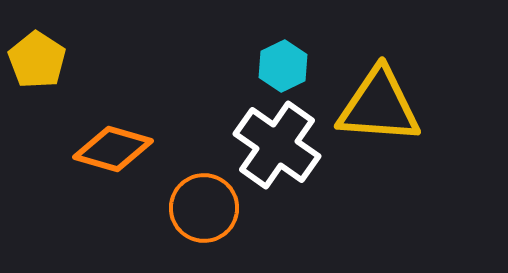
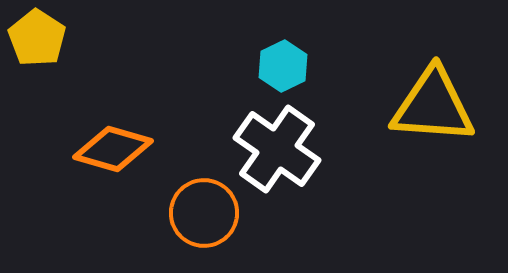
yellow pentagon: moved 22 px up
yellow triangle: moved 54 px right
white cross: moved 4 px down
orange circle: moved 5 px down
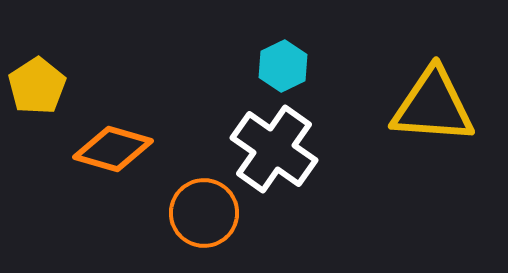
yellow pentagon: moved 48 px down; rotated 6 degrees clockwise
white cross: moved 3 px left
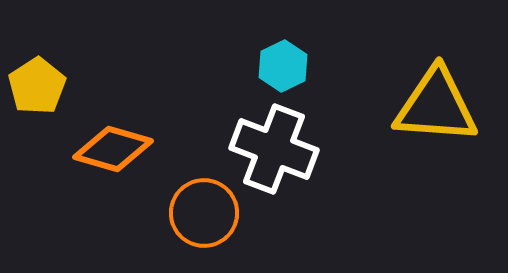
yellow triangle: moved 3 px right
white cross: rotated 14 degrees counterclockwise
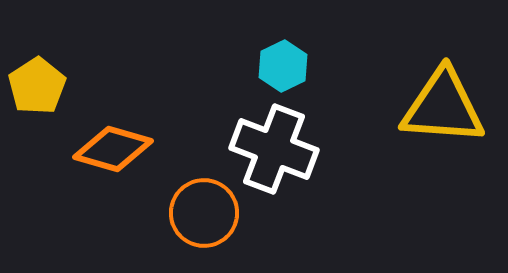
yellow triangle: moved 7 px right, 1 px down
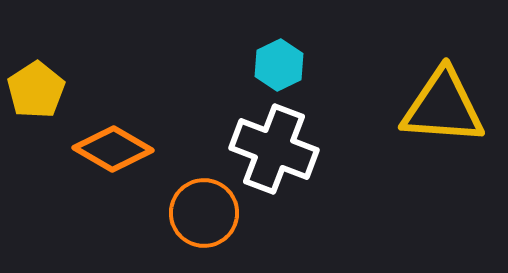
cyan hexagon: moved 4 px left, 1 px up
yellow pentagon: moved 1 px left, 4 px down
orange diamond: rotated 14 degrees clockwise
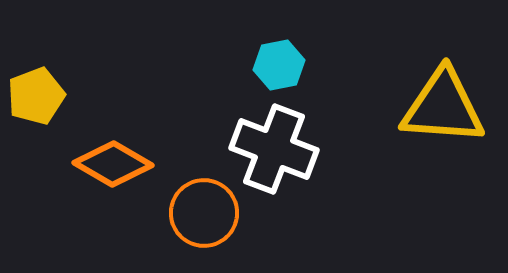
cyan hexagon: rotated 15 degrees clockwise
yellow pentagon: moved 6 px down; rotated 12 degrees clockwise
orange diamond: moved 15 px down
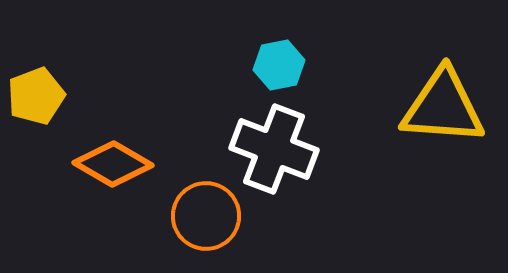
orange circle: moved 2 px right, 3 px down
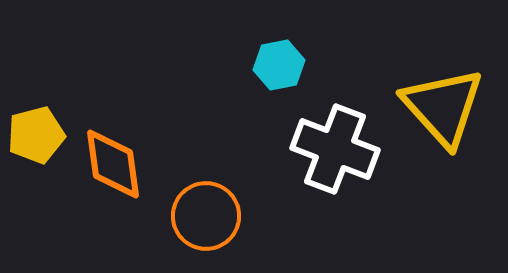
yellow pentagon: moved 39 px down; rotated 6 degrees clockwise
yellow triangle: rotated 44 degrees clockwise
white cross: moved 61 px right
orange diamond: rotated 52 degrees clockwise
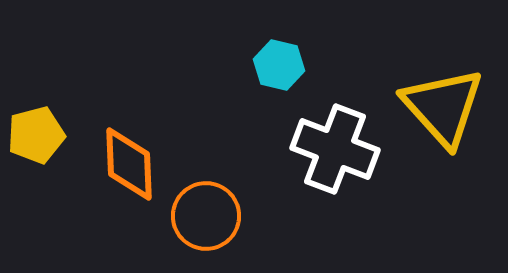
cyan hexagon: rotated 24 degrees clockwise
orange diamond: moved 16 px right; rotated 6 degrees clockwise
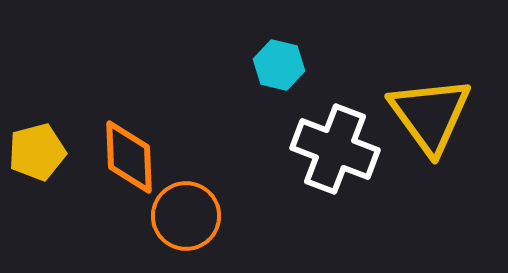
yellow triangle: moved 13 px left, 8 px down; rotated 6 degrees clockwise
yellow pentagon: moved 1 px right, 17 px down
orange diamond: moved 7 px up
orange circle: moved 20 px left
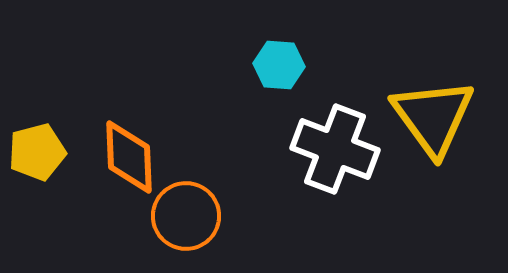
cyan hexagon: rotated 9 degrees counterclockwise
yellow triangle: moved 3 px right, 2 px down
